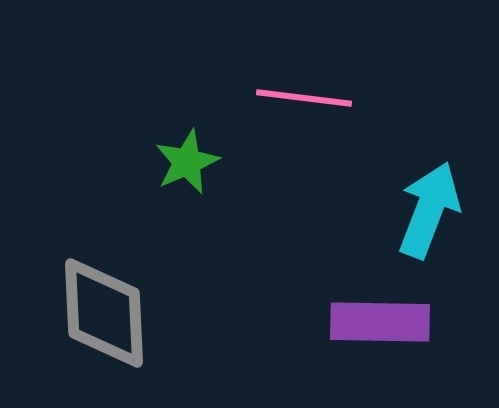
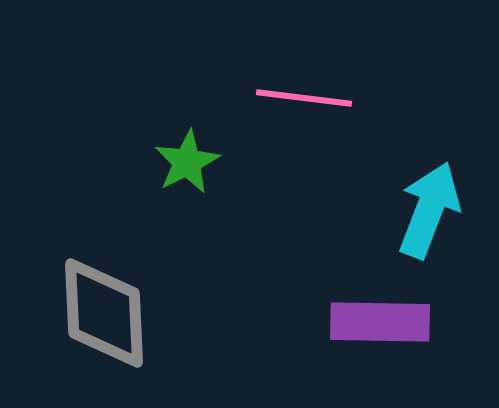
green star: rotated 4 degrees counterclockwise
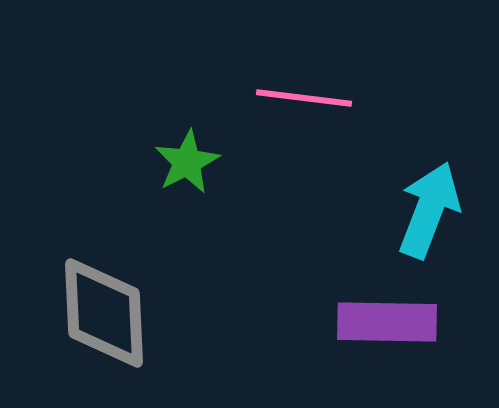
purple rectangle: moved 7 px right
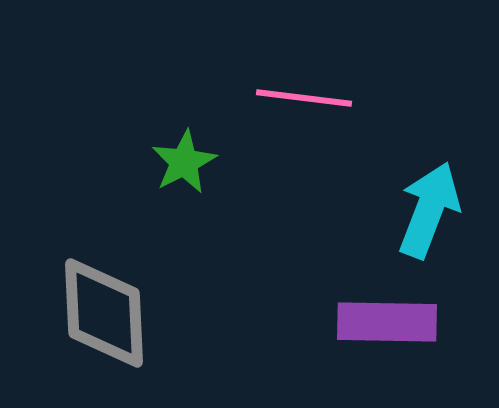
green star: moved 3 px left
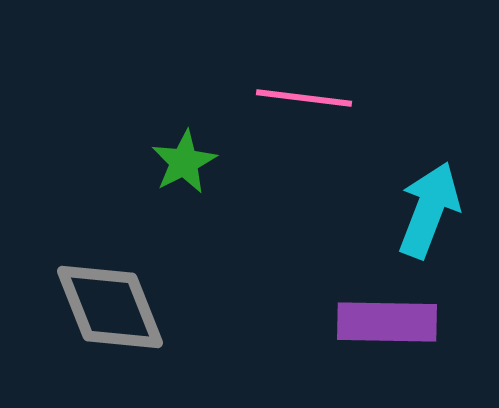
gray diamond: moved 6 px right, 6 px up; rotated 19 degrees counterclockwise
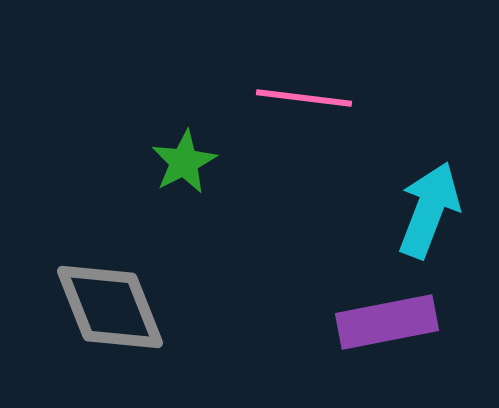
purple rectangle: rotated 12 degrees counterclockwise
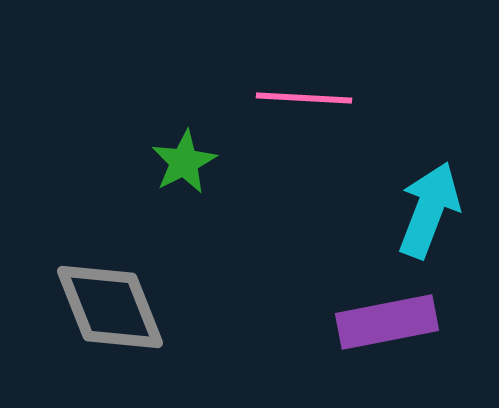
pink line: rotated 4 degrees counterclockwise
